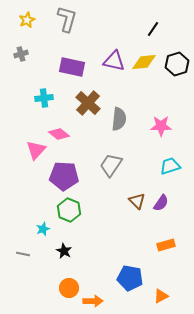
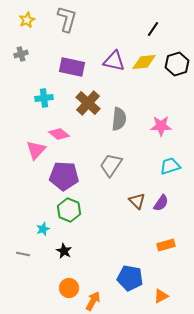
orange arrow: rotated 60 degrees counterclockwise
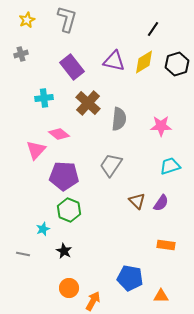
yellow diamond: rotated 25 degrees counterclockwise
purple rectangle: rotated 40 degrees clockwise
orange rectangle: rotated 24 degrees clockwise
orange triangle: rotated 28 degrees clockwise
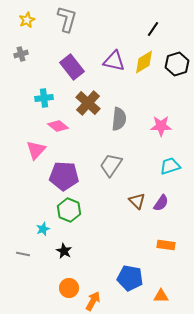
pink diamond: moved 1 px left, 8 px up
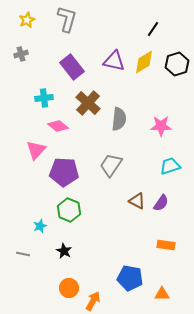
purple pentagon: moved 4 px up
brown triangle: rotated 18 degrees counterclockwise
cyan star: moved 3 px left, 3 px up
orange triangle: moved 1 px right, 2 px up
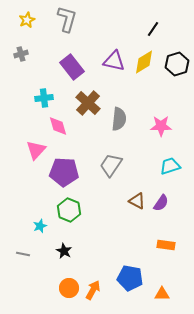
pink diamond: rotated 35 degrees clockwise
orange arrow: moved 11 px up
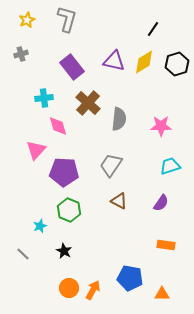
brown triangle: moved 18 px left
gray line: rotated 32 degrees clockwise
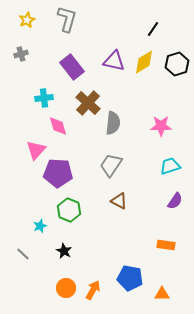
gray semicircle: moved 6 px left, 4 px down
purple pentagon: moved 6 px left, 1 px down
purple semicircle: moved 14 px right, 2 px up
orange circle: moved 3 px left
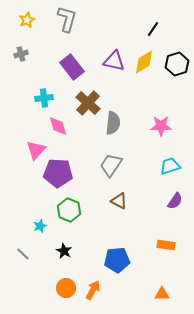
blue pentagon: moved 13 px left, 18 px up; rotated 15 degrees counterclockwise
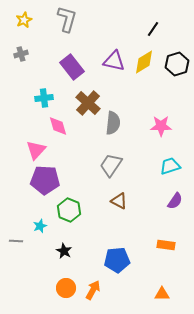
yellow star: moved 3 px left
purple pentagon: moved 13 px left, 7 px down
gray line: moved 7 px left, 13 px up; rotated 40 degrees counterclockwise
